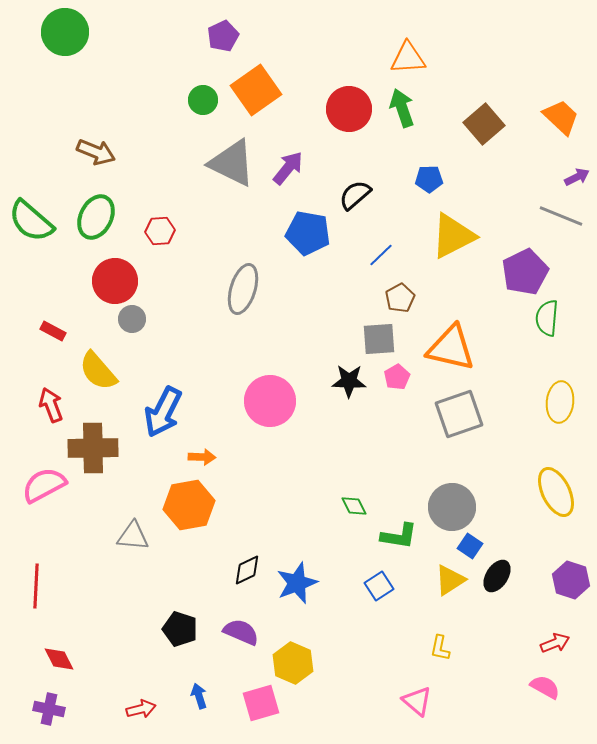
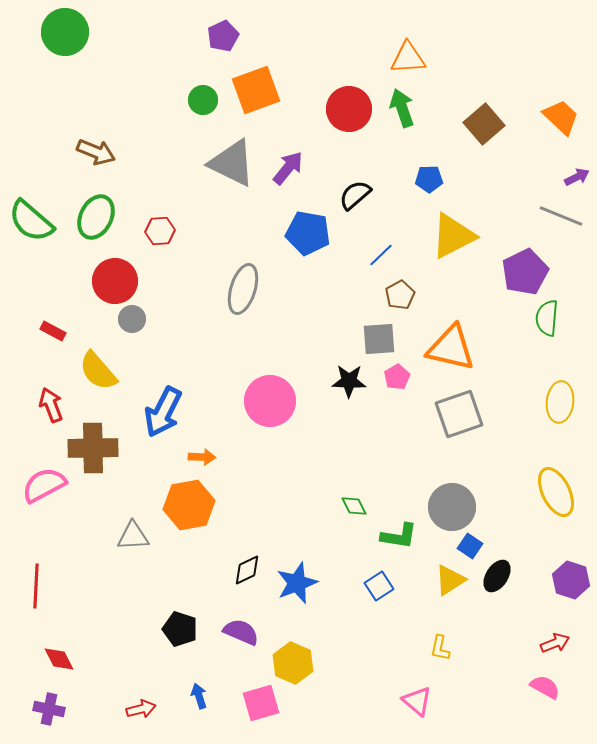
orange square at (256, 90): rotated 15 degrees clockwise
brown pentagon at (400, 298): moved 3 px up
gray triangle at (133, 536): rotated 8 degrees counterclockwise
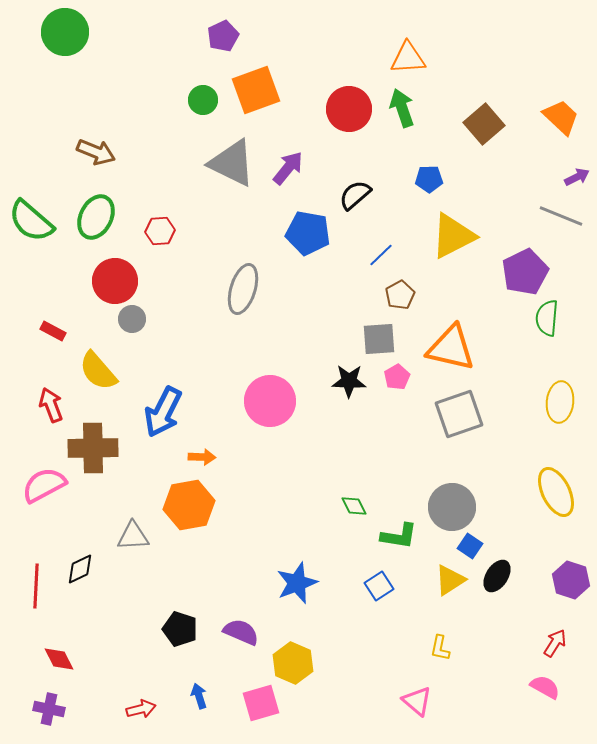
black diamond at (247, 570): moved 167 px left, 1 px up
red arrow at (555, 643): rotated 36 degrees counterclockwise
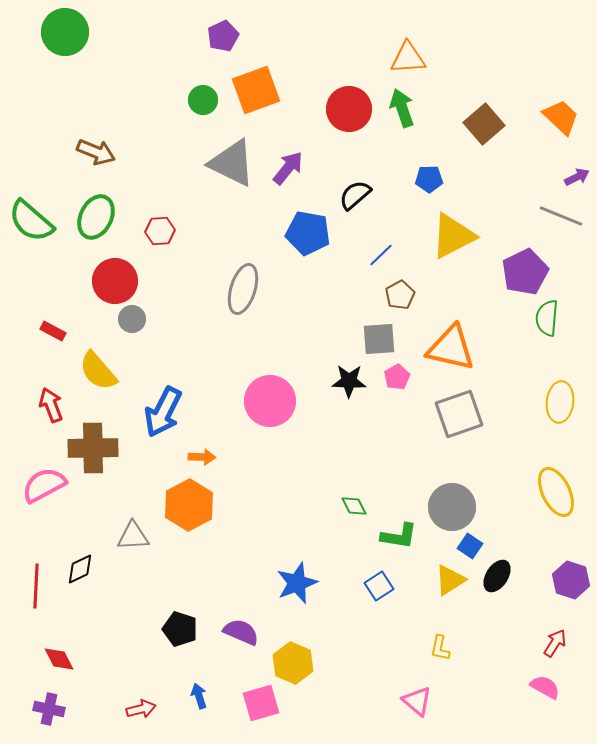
orange hexagon at (189, 505): rotated 18 degrees counterclockwise
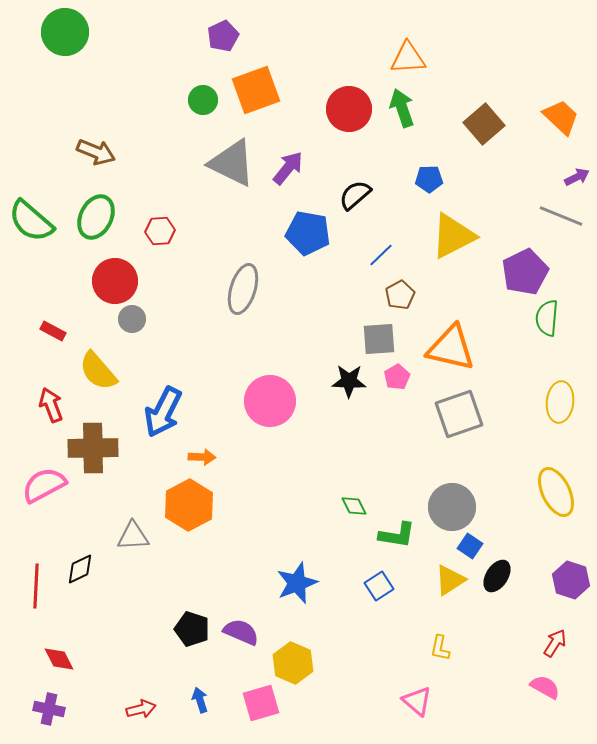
green L-shape at (399, 536): moved 2 px left, 1 px up
black pentagon at (180, 629): moved 12 px right
blue arrow at (199, 696): moved 1 px right, 4 px down
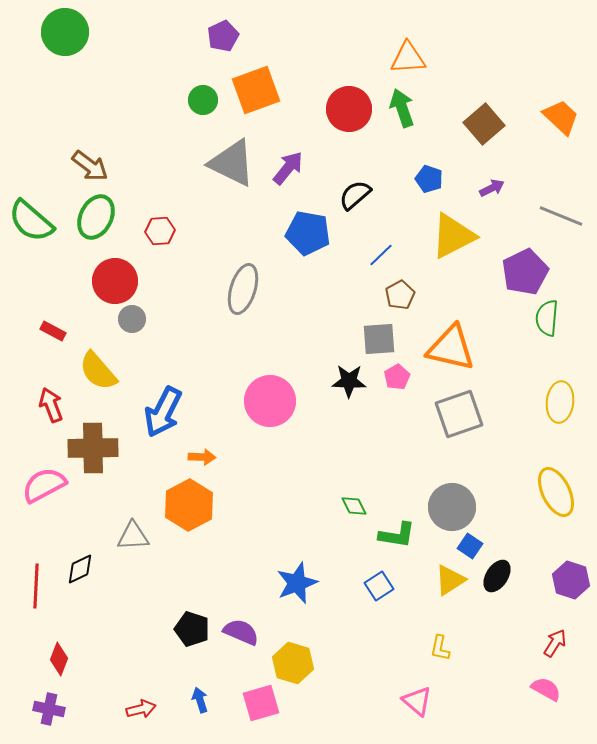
brown arrow at (96, 152): moved 6 px left, 14 px down; rotated 15 degrees clockwise
purple arrow at (577, 177): moved 85 px left, 11 px down
blue pentagon at (429, 179): rotated 20 degrees clockwise
red diamond at (59, 659): rotated 48 degrees clockwise
yellow hexagon at (293, 663): rotated 6 degrees counterclockwise
pink semicircle at (545, 687): moved 1 px right, 2 px down
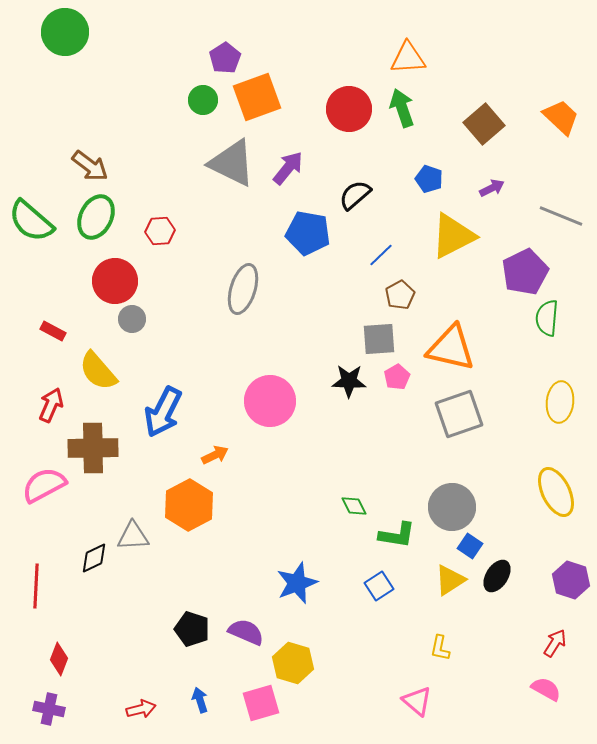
purple pentagon at (223, 36): moved 2 px right, 22 px down; rotated 8 degrees counterclockwise
orange square at (256, 90): moved 1 px right, 7 px down
red arrow at (51, 405): rotated 44 degrees clockwise
orange arrow at (202, 457): moved 13 px right, 2 px up; rotated 28 degrees counterclockwise
black diamond at (80, 569): moved 14 px right, 11 px up
purple semicircle at (241, 632): moved 5 px right
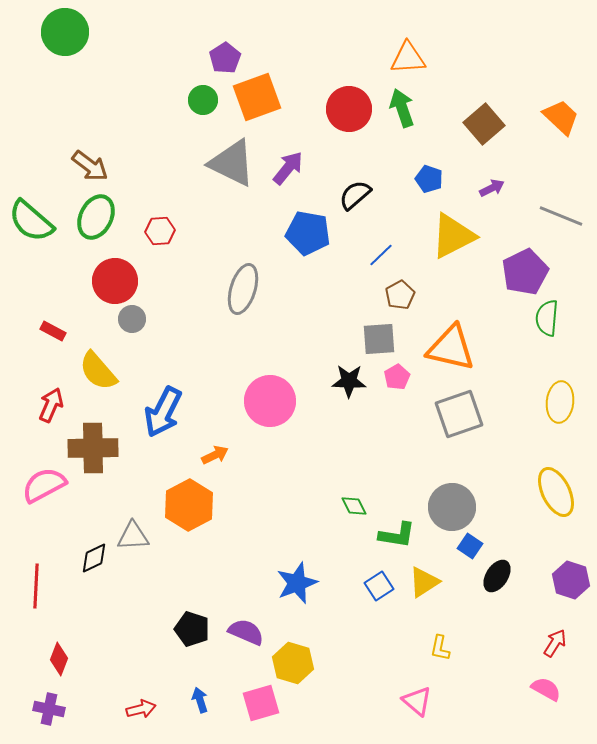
yellow triangle at (450, 580): moved 26 px left, 2 px down
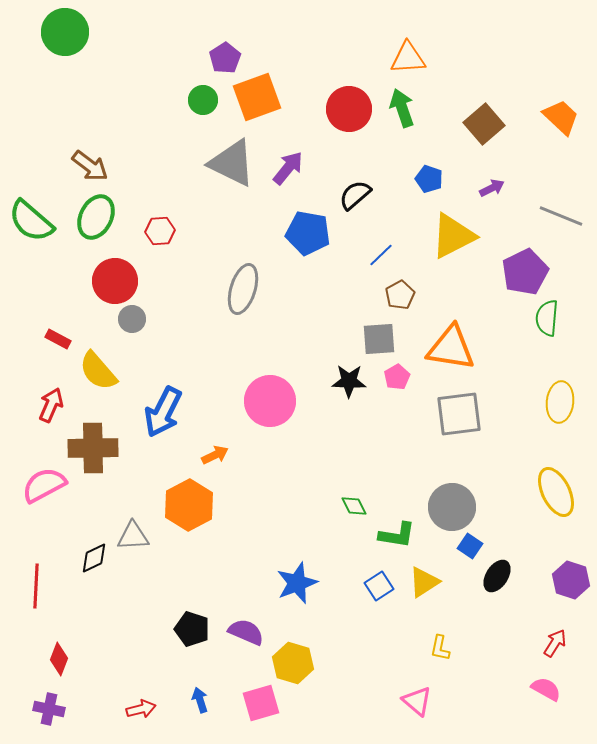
red rectangle at (53, 331): moved 5 px right, 8 px down
orange triangle at (451, 348): rotated 4 degrees counterclockwise
gray square at (459, 414): rotated 12 degrees clockwise
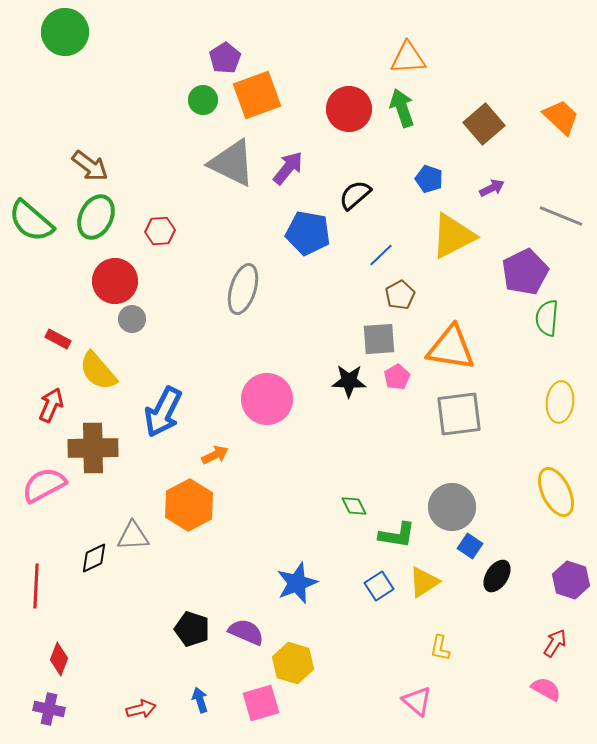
orange square at (257, 97): moved 2 px up
pink circle at (270, 401): moved 3 px left, 2 px up
